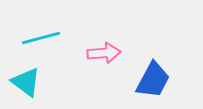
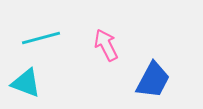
pink arrow: moved 2 px right, 8 px up; rotated 112 degrees counterclockwise
cyan triangle: moved 1 px down; rotated 16 degrees counterclockwise
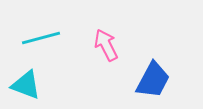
cyan triangle: moved 2 px down
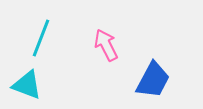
cyan line: rotated 54 degrees counterclockwise
cyan triangle: moved 1 px right
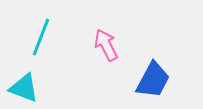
cyan line: moved 1 px up
cyan triangle: moved 3 px left, 3 px down
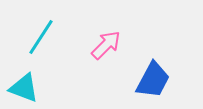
cyan line: rotated 12 degrees clockwise
pink arrow: rotated 72 degrees clockwise
